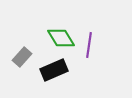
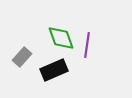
green diamond: rotated 12 degrees clockwise
purple line: moved 2 px left
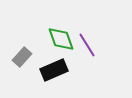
green diamond: moved 1 px down
purple line: rotated 40 degrees counterclockwise
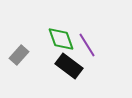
gray rectangle: moved 3 px left, 2 px up
black rectangle: moved 15 px right, 4 px up; rotated 60 degrees clockwise
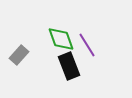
black rectangle: rotated 32 degrees clockwise
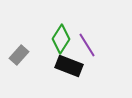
green diamond: rotated 52 degrees clockwise
black rectangle: rotated 48 degrees counterclockwise
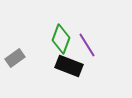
green diamond: rotated 12 degrees counterclockwise
gray rectangle: moved 4 px left, 3 px down; rotated 12 degrees clockwise
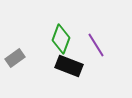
purple line: moved 9 px right
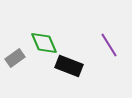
green diamond: moved 17 px left, 4 px down; rotated 44 degrees counterclockwise
purple line: moved 13 px right
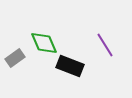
purple line: moved 4 px left
black rectangle: moved 1 px right
